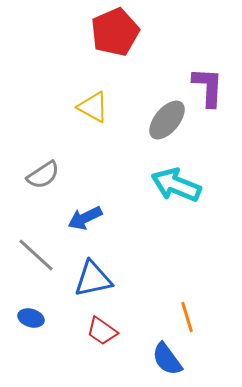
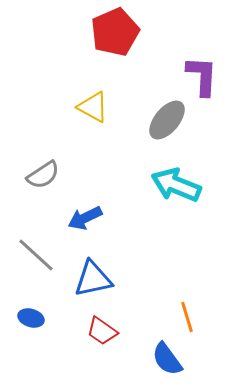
purple L-shape: moved 6 px left, 11 px up
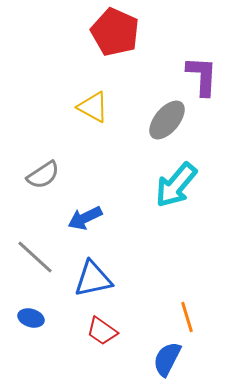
red pentagon: rotated 24 degrees counterclockwise
cyan arrow: rotated 72 degrees counterclockwise
gray line: moved 1 px left, 2 px down
blue semicircle: rotated 63 degrees clockwise
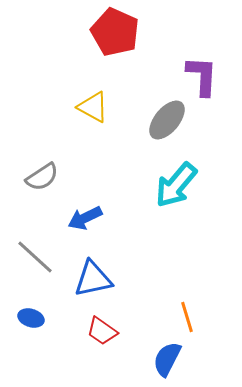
gray semicircle: moved 1 px left, 2 px down
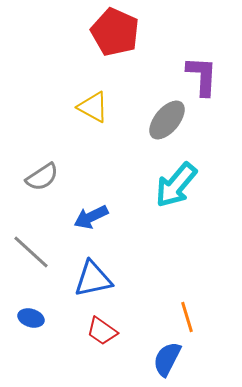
blue arrow: moved 6 px right, 1 px up
gray line: moved 4 px left, 5 px up
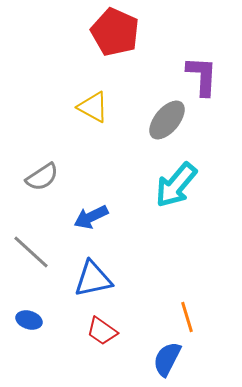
blue ellipse: moved 2 px left, 2 px down
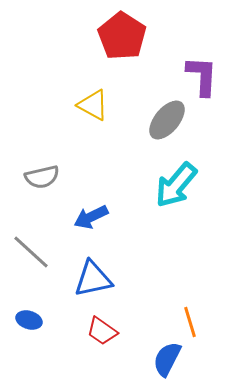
red pentagon: moved 7 px right, 4 px down; rotated 9 degrees clockwise
yellow triangle: moved 2 px up
gray semicircle: rotated 20 degrees clockwise
orange line: moved 3 px right, 5 px down
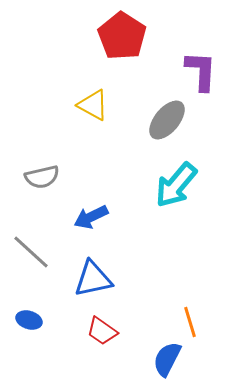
purple L-shape: moved 1 px left, 5 px up
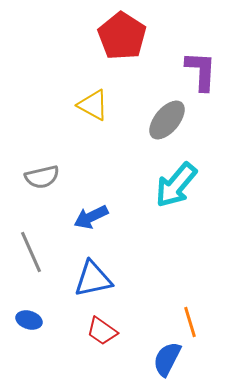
gray line: rotated 24 degrees clockwise
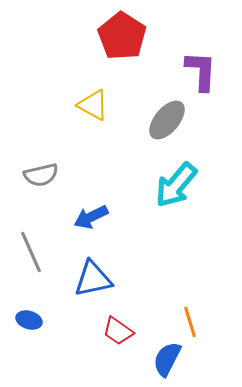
gray semicircle: moved 1 px left, 2 px up
red trapezoid: moved 16 px right
